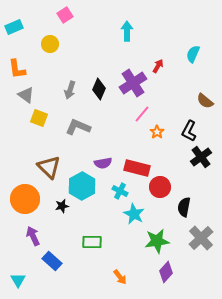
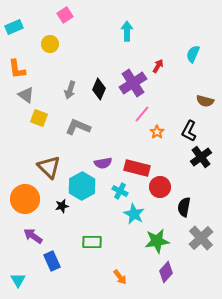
brown semicircle: rotated 24 degrees counterclockwise
purple arrow: rotated 30 degrees counterclockwise
blue rectangle: rotated 24 degrees clockwise
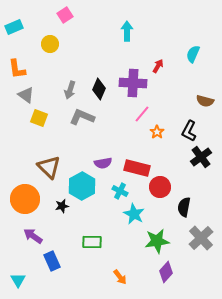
purple cross: rotated 36 degrees clockwise
gray L-shape: moved 4 px right, 10 px up
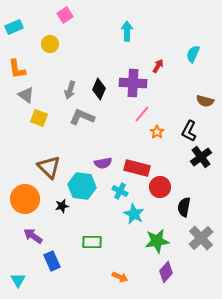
cyan hexagon: rotated 24 degrees counterclockwise
orange arrow: rotated 28 degrees counterclockwise
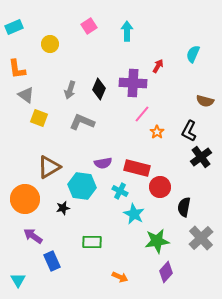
pink square: moved 24 px right, 11 px down
gray L-shape: moved 5 px down
brown triangle: rotated 45 degrees clockwise
black star: moved 1 px right, 2 px down
